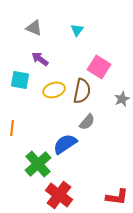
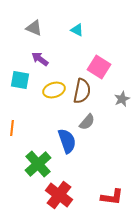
cyan triangle: rotated 40 degrees counterclockwise
blue semicircle: moved 2 px right, 3 px up; rotated 105 degrees clockwise
red L-shape: moved 5 px left
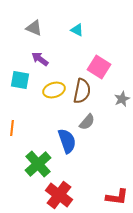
red L-shape: moved 5 px right
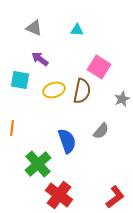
cyan triangle: rotated 24 degrees counterclockwise
gray semicircle: moved 14 px right, 9 px down
red L-shape: moved 2 px left; rotated 45 degrees counterclockwise
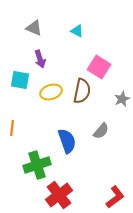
cyan triangle: moved 1 px down; rotated 24 degrees clockwise
purple arrow: rotated 144 degrees counterclockwise
yellow ellipse: moved 3 px left, 2 px down
green cross: moved 1 px left, 1 px down; rotated 24 degrees clockwise
red cross: rotated 16 degrees clockwise
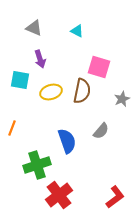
pink square: rotated 15 degrees counterclockwise
orange line: rotated 14 degrees clockwise
